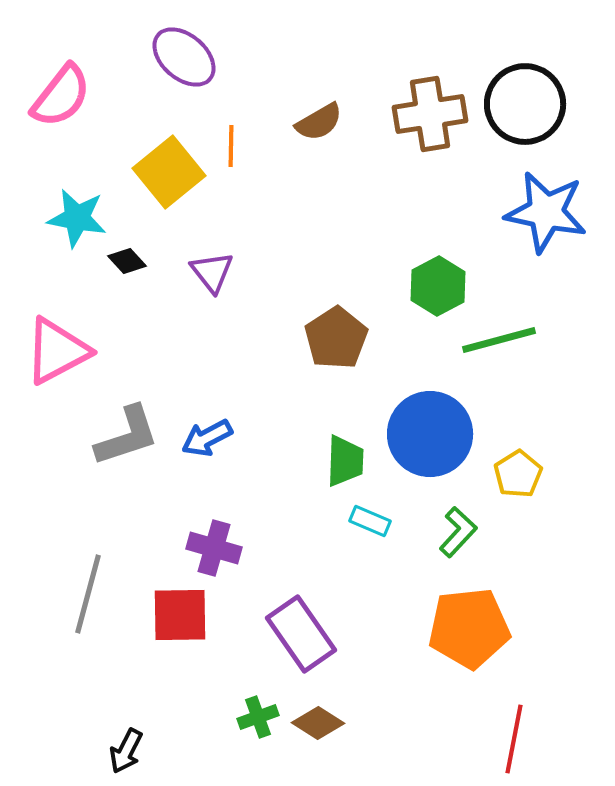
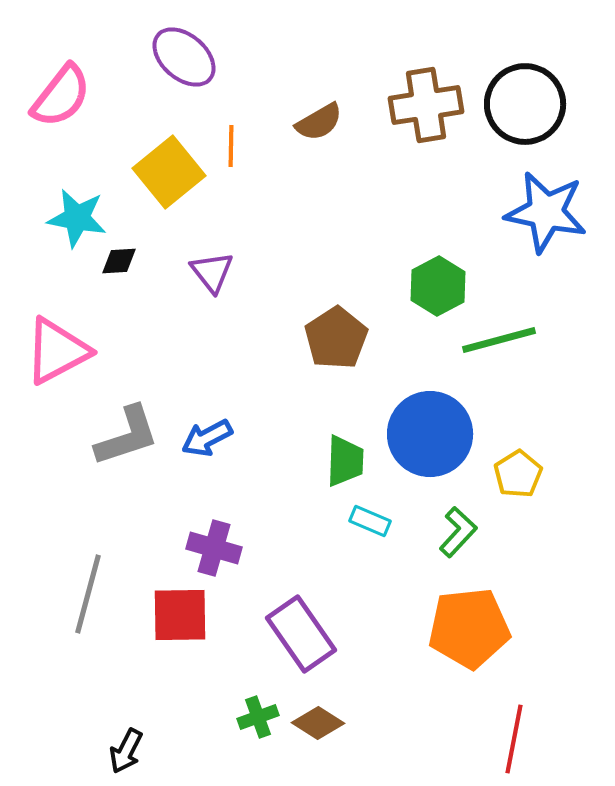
brown cross: moved 4 px left, 9 px up
black diamond: moved 8 px left; rotated 51 degrees counterclockwise
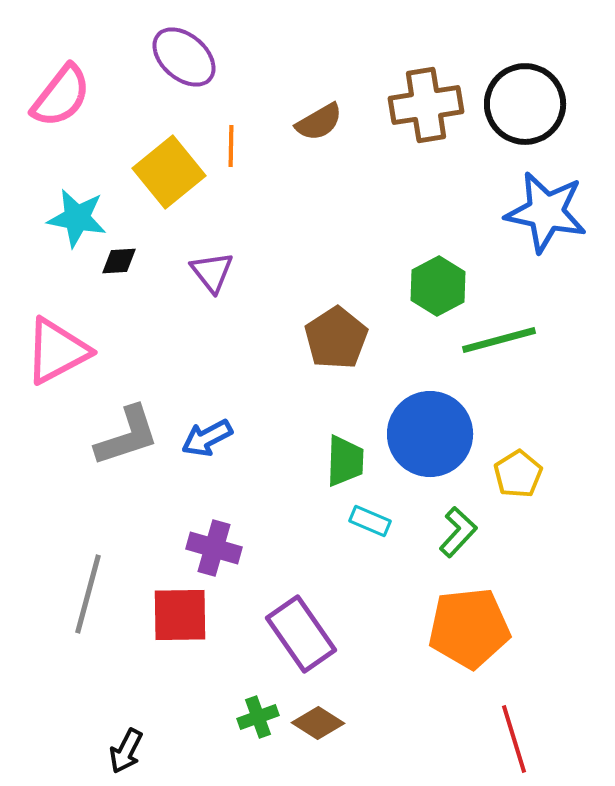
red line: rotated 28 degrees counterclockwise
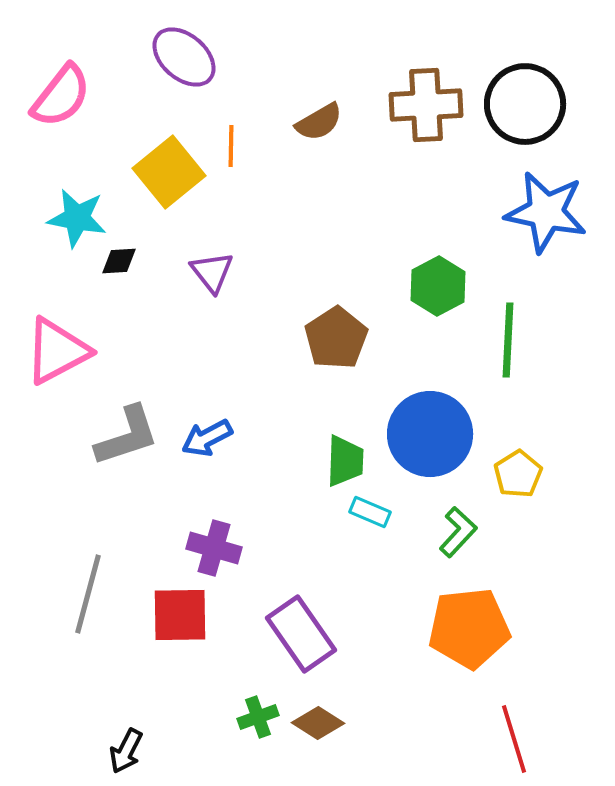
brown cross: rotated 6 degrees clockwise
green line: moved 9 px right; rotated 72 degrees counterclockwise
cyan rectangle: moved 9 px up
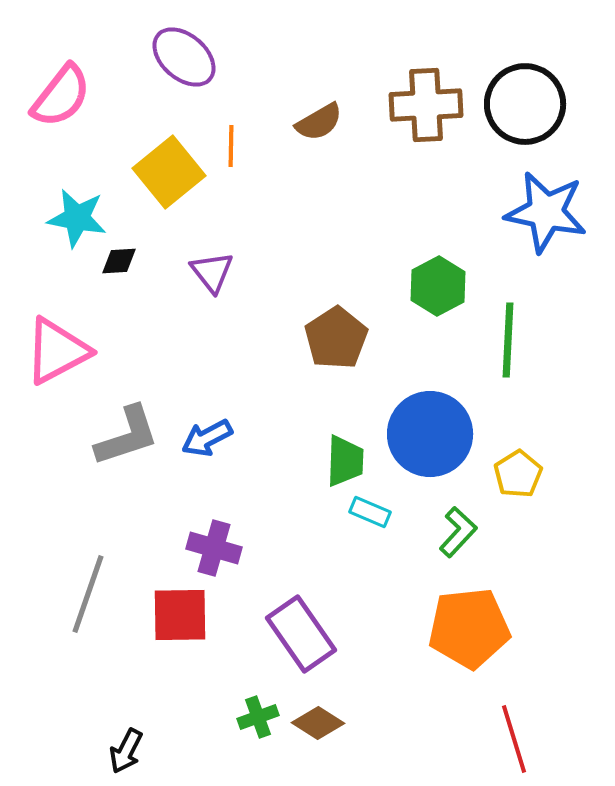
gray line: rotated 4 degrees clockwise
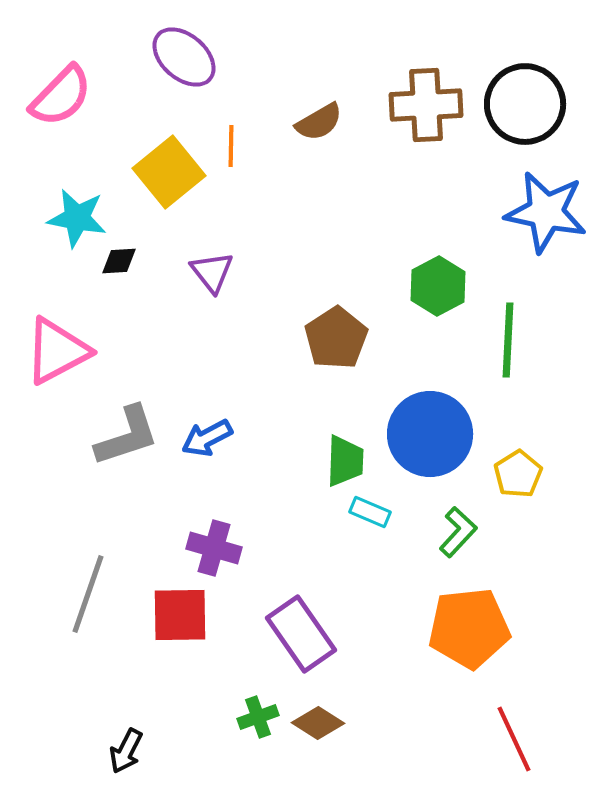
pink semicircle: rotated 6 degrees clockwise
red line: rotated 8 degrees counterclockwise
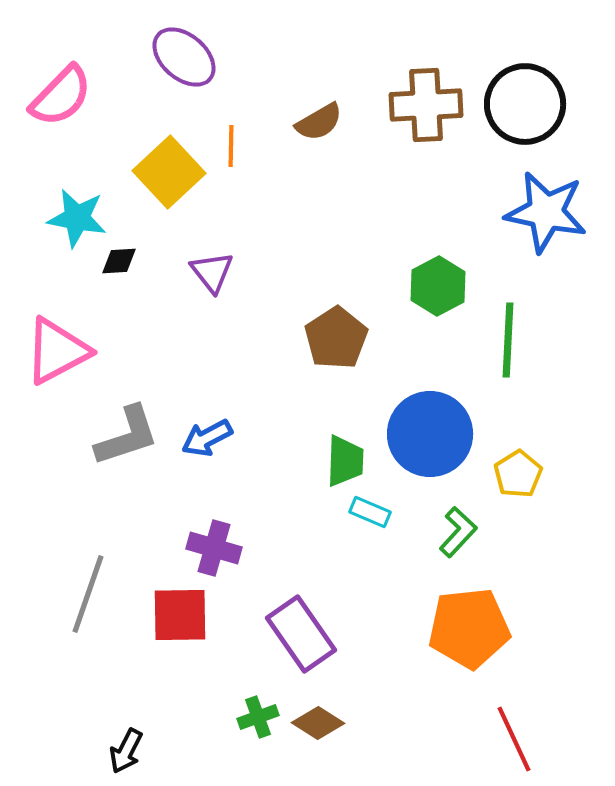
yellow square: rotated 4 degrees counterclockwise
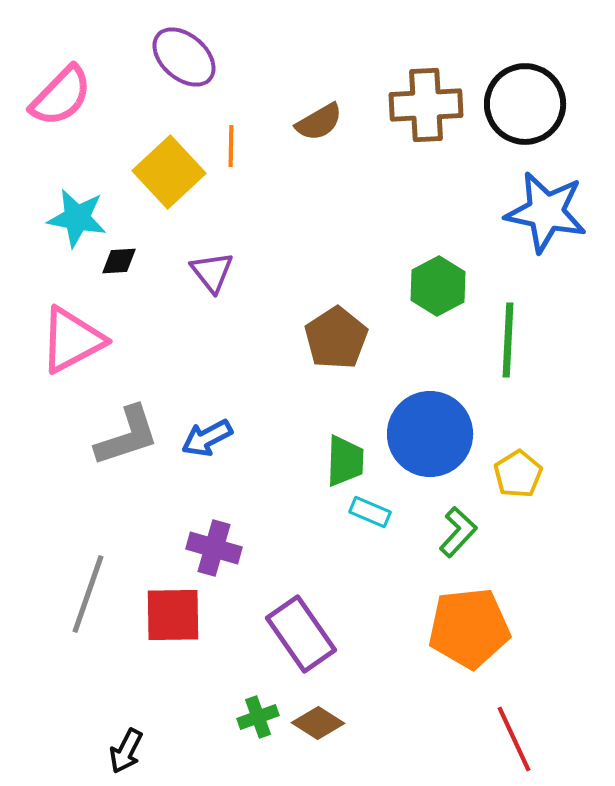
pink triangle: moved 15 px right, 11 px up
red square: moved 7 px left
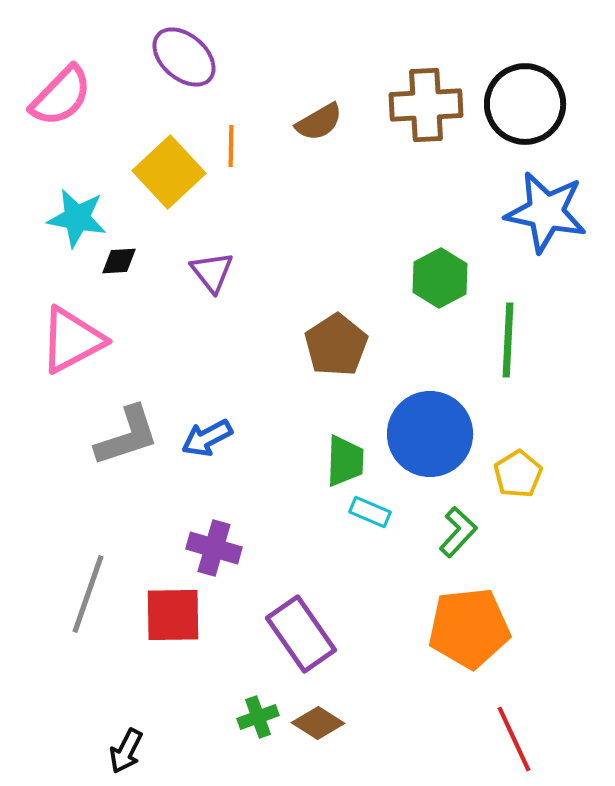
green hexagon: moved 2 px right, 8 px up
brown pentagon: moved 7 px down
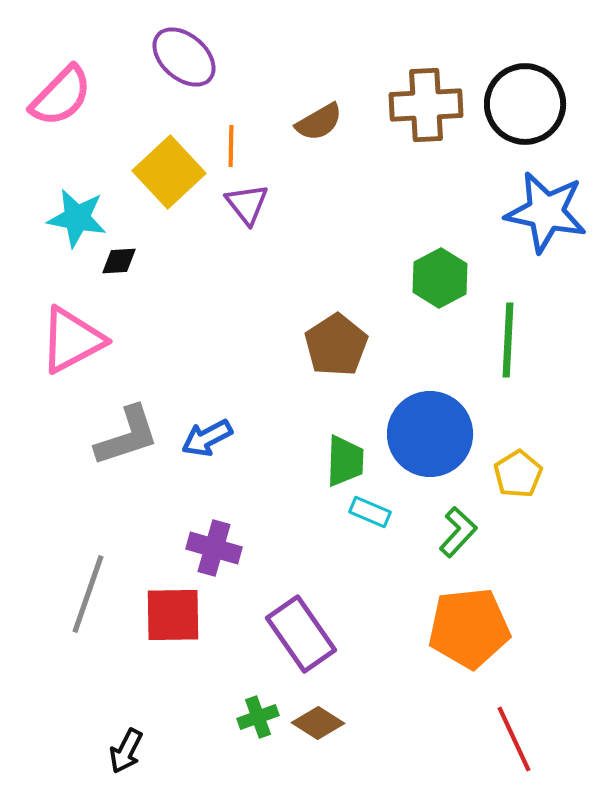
purple triangle: moved 35 px right, 68 px up
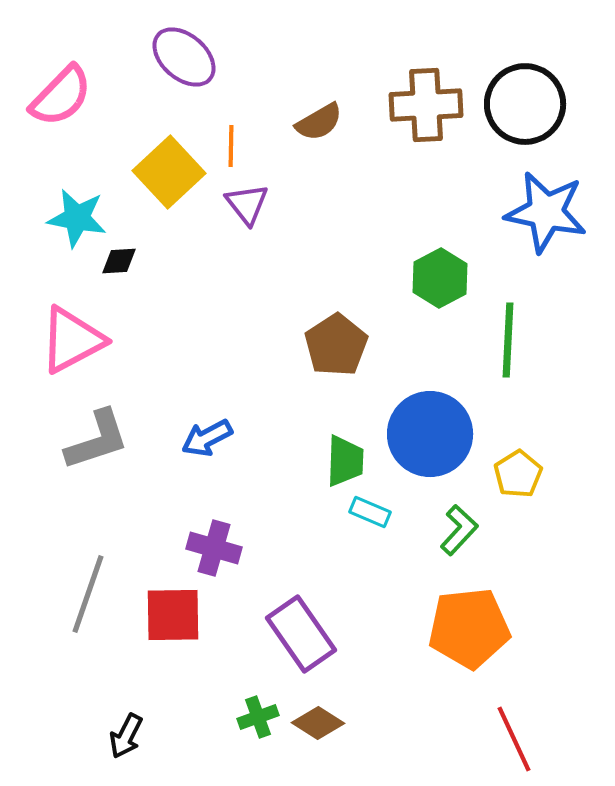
gray L-shape: moved 30 px left, 4 px down
green L-shape: moved 1 px right, 2 px up
black arrow: moved 15 px up
